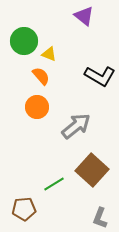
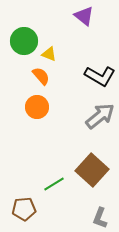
gray arrow: moved 24 px right, 10 px up
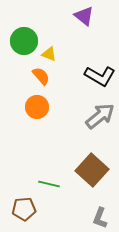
green line: moved 5 px left; rotated 45 degrees clockwise
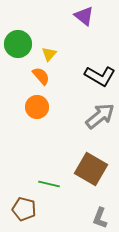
green circle: moved 6 px left, 3 px down
yellow triangle: rotated 49 degrees clockwise
brown square: moved 1 px left, 1 px up; rotated 12 degrees counterclockwise
brown pentagon: rotated 20 degrees clockwise
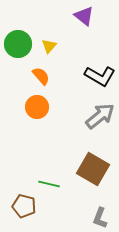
yellow triangle: moved 8 px up
brown square: moved 2 px right
brown pentagon: moved 3 px up
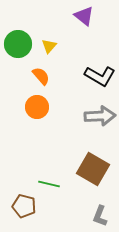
gray arrow: rotated 36 degrees clockwise
gray L-shape: moved 2 px up
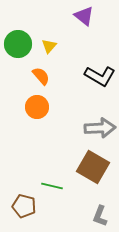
gray arrow: moved 12 px down
brown square: moved 2 px up
green line: moved 3 px right, 2 px down
